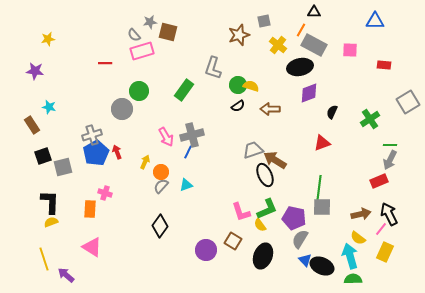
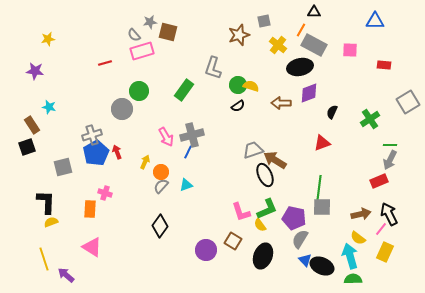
red line at (105, 63): rotated 16 degrees counterclockwise
brown arrow at (270, 109): moved 11 px right, 6 px up
black square at (43, 156): moved 16 px left, 9 px up
black L-shape at (50, 202): moved 4 px left
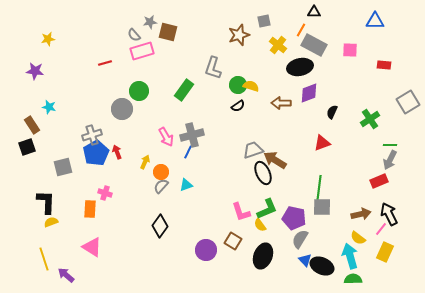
black ellipse at (265, 175): moved 2 px left, 2 px up
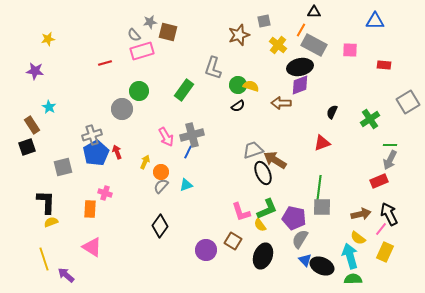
purple diamond at (309, 93): moved 9 px left, 8 px up
cyan star at (49, 107): rotated 16 degrees clockwise
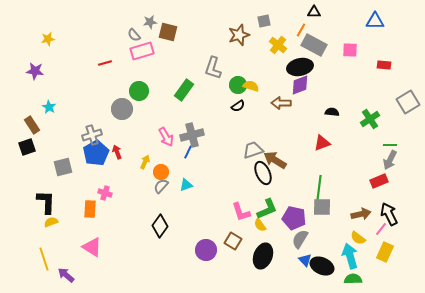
black semicircle at (332, 112): rotated 72 degrees clockwise
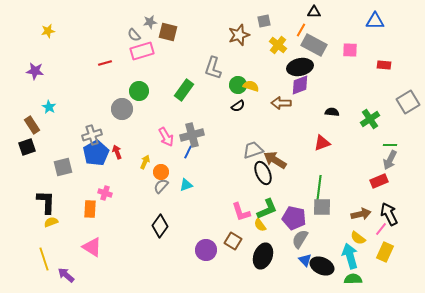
yellow star at (48, 39): moved 8 px up
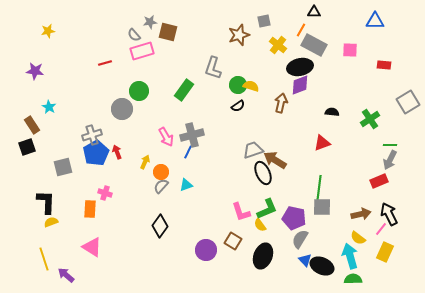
brown arrow at (281, 103): rotated 102 degrees clockwise
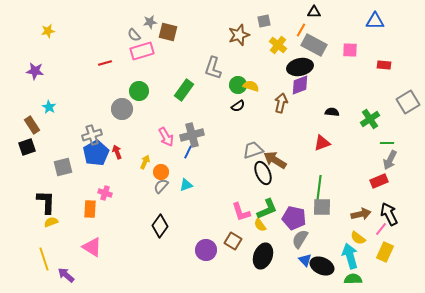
green line at (390, 145): moved 3 px left, 2 px up
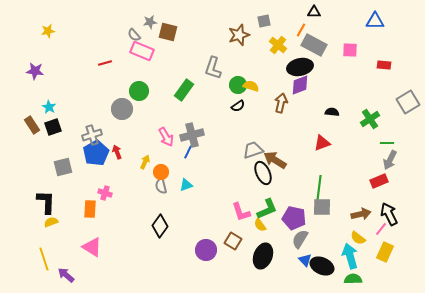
pink rectangle at (142, 51): rotated 40 degrees clockwise
black square at (27, 147): moved 26 px right, 20 px up
gray semicircle at (161, 186): rotated 56 degrees counterclockwise
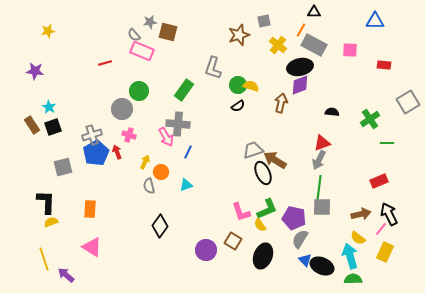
gray cross at (192, 135): moved 14 px left, 11 px up; rotated 20 degrees clockwise
gray arrow at (390, 160): moved 71 px left
gray semicircle at (161, 186): moved 12 px left
pink cross at (105, 193): moved 24 px right, 58 px up
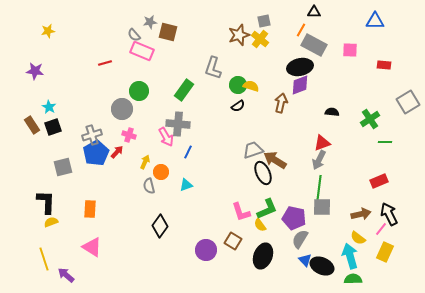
yellow cross at (278, 45): moved 18 px left, 6 px up
green line at (387, 143): moved 2 px left, 1 px up
red arrow at (117, 152): rotated 64 degrees clockwise
